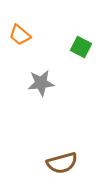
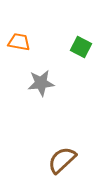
orange trapezoid: moved 1 px left, 7 px down; rotated 150 degrees clockwise
brown semicircle: moved 3 px up; rotated 152 degrees clockwise
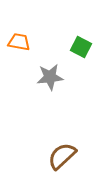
gray star: moved 9 px right, 6 px up
brown semicircle: moved 4 px up
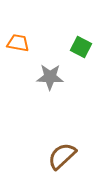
orange trapezoid: moved 1 px left, 1 px down
gray star: rotated 8 degrees clockwise
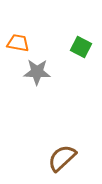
gray star: moved 13 px left, 5 px up
brown semicircle: moved 2 px down
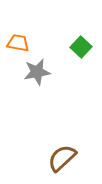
green square: rotated 15 degrees clockwise
gray star: rotated 12 degrees counterclockwise
